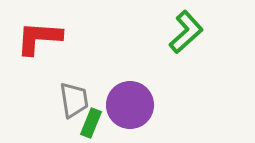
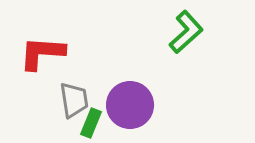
red L-shape: moved 3 px right, 15 px down
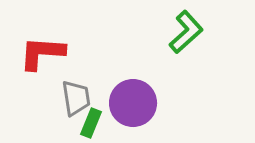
gray trapezoid: moved 2 px right, 2 px up
purple circle: moved 3 px right, 2 px up
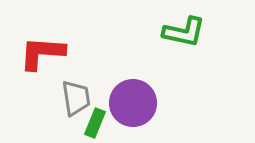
green L-shape: moved 2 px left; rotated 54 degrees clockwise
green rectangle: moved 4 px right
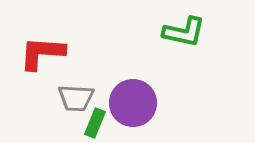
gray trapezoid: rotated 102 degrees clockwise
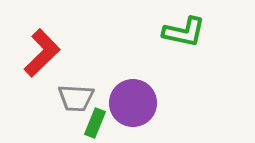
red L-shape: rotated 132 degrees clockwise
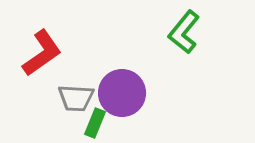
green L-shape: rotated 117 degrees clockwise
red L-shape: rotated 9 degrees clockwise
purple circle: moved 11 px left, 10 px up
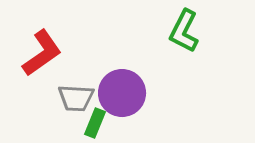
green L-shape: moved 1 px up; rotated 12 degrees counterclockwise
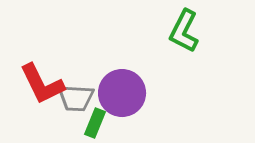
red L-shape: moved 31 px down; rotated 99 degrees clockwise
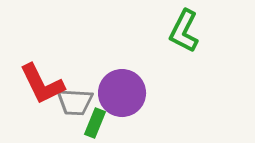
gray trapezoid: moved 1 px left, 4 px down
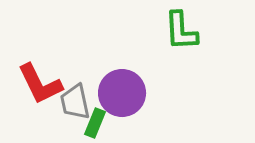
green L-shape: moved 3 px left; rotated 30 degrees counterclockwise
red L-shape: moved 2 px left
gray trapezoid: rotated 75 degrees clockwise
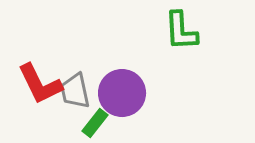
gray trapezoid: moved 11 px up
green rectangle: rotated 16 degrees clockwise
